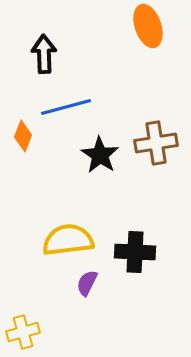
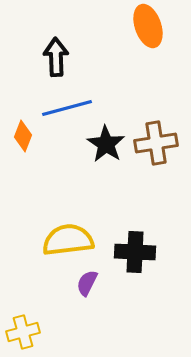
black arrow: moved 12 px right, 3 px down
blue line: moved 1 px right, 1 px down
black star: moved 6 px right, 11 px up
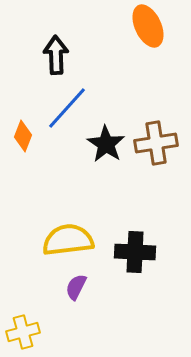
orange ellipse: rotated 6 degrees counterclockwise
black arrow: moved 2 px up
blue line: rotated 33 degrees counterclockwise
purple semicircle: moved 11 px left, 4 px down
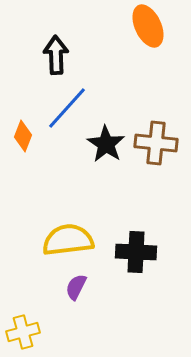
brown cross: rotated 15 degrees clockwise
black cross: moved 1 px right
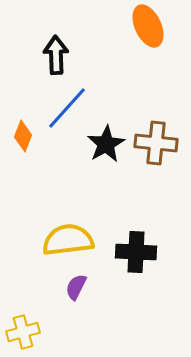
black star: rotated 9 degrees clockwise
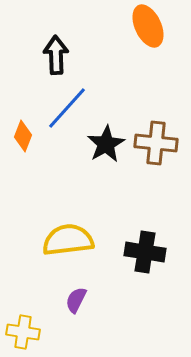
black cross: moved 9 px right; rotated 6 degrees clockwise
purple semicircle: moved 13 px down
yellow cross: rotated 24 degrees clockwise
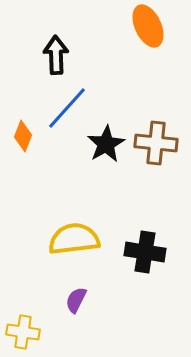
yellow semicircle: moved 6 px right, 1 px up
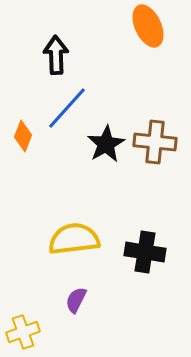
brown cross: moved 1 px left, 1 px up
yellow cross: rotated 28 degrees counterclockwise
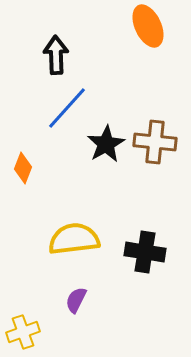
orange diamond: moved 32 px down
